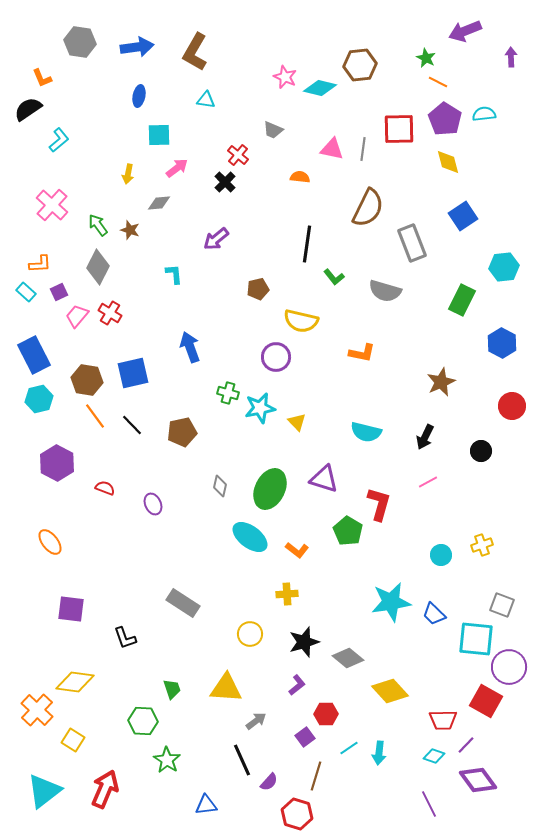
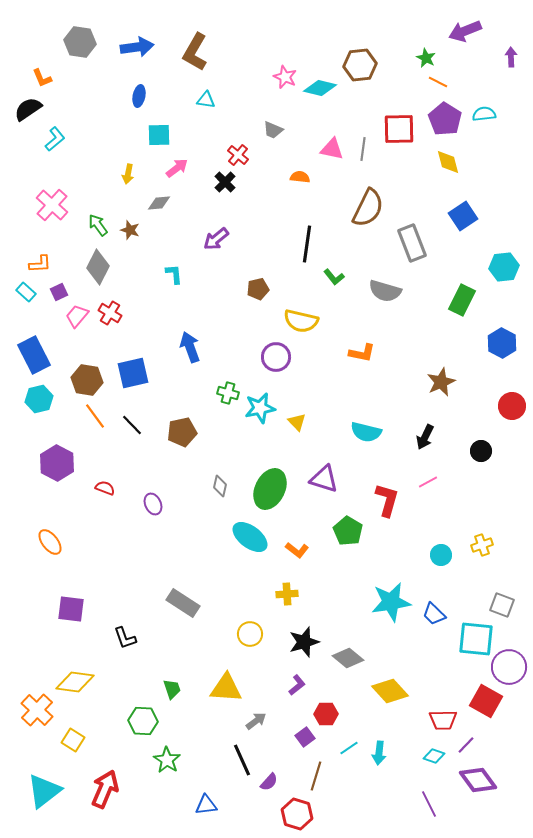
cyan L-shape at (59, 140): moved 4 px left, 1 px up
red L-shape at (379, 504): moved 8 px right, 4 px up
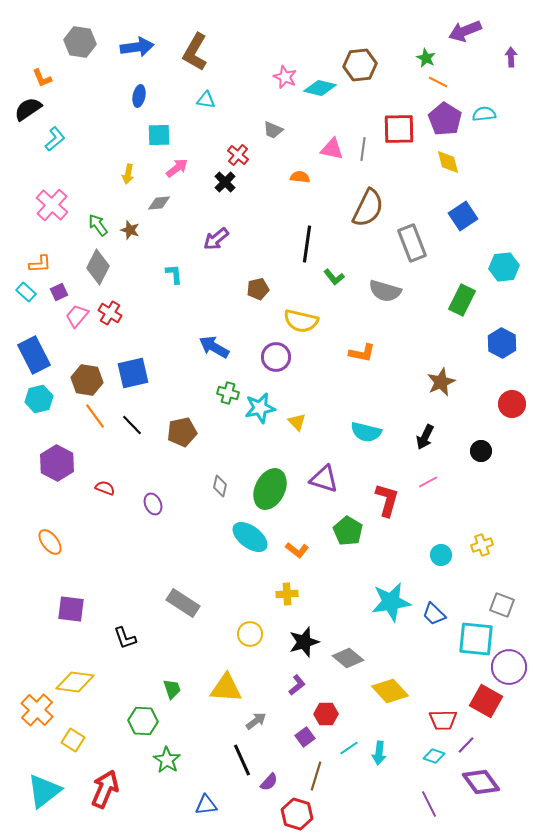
blue arrow at (190, 347): moved 24 px right; rotated 40 degrees counterclockwise
red circle at (512, 406): moved 2 px up
purple diamond at (478, 780): moved 3 px right, 2 px down
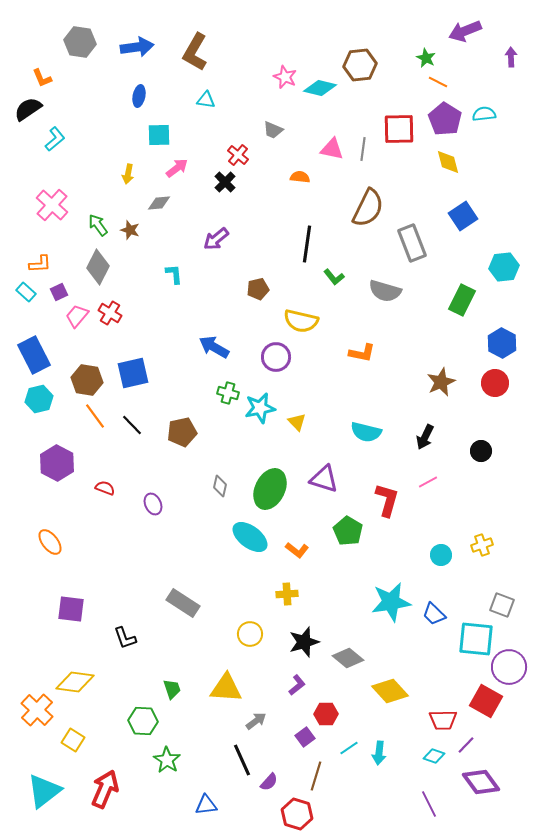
red circle at (512, 404): moved 17 px left, 21 px up
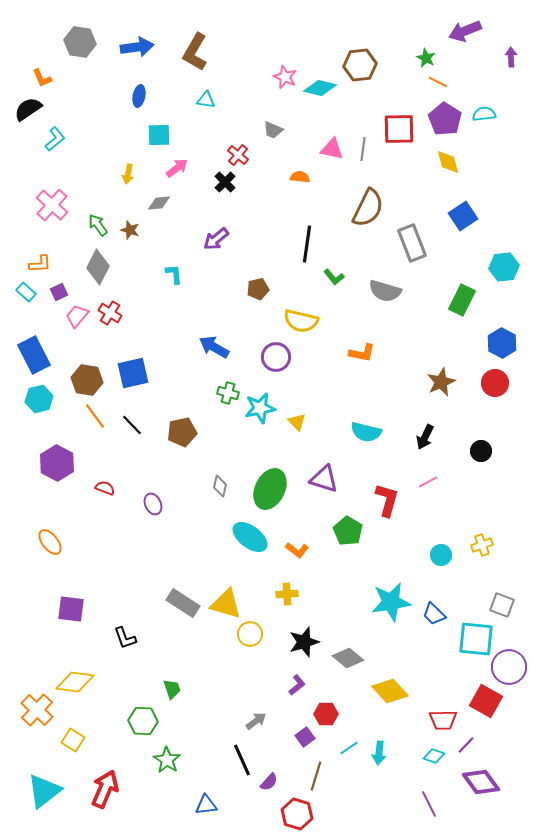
yellow triangle at (226, 688): moved 84 px up; rotated 12 degrees clockwise
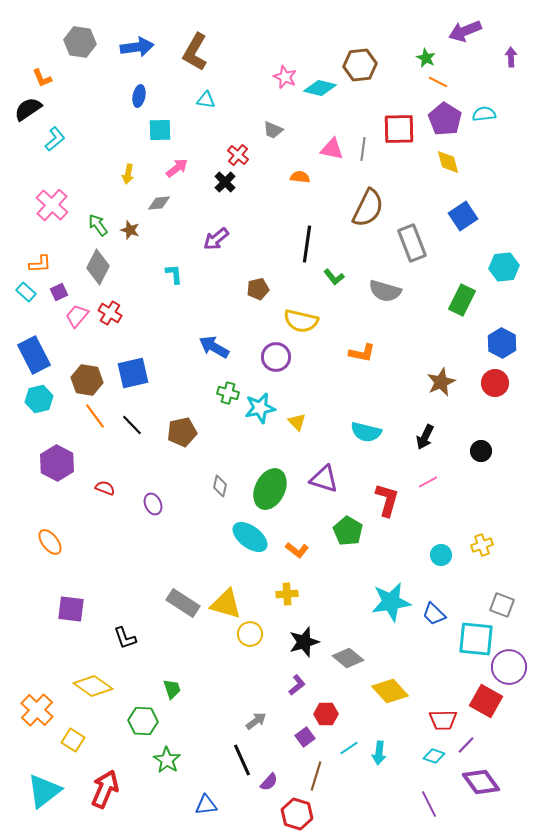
cyan square at (159, 135): moved 1 px right, 5 px up
yellow diamond at (75, 682): moved 18 px right, 4 px down; rotated 27 degrees clockwise
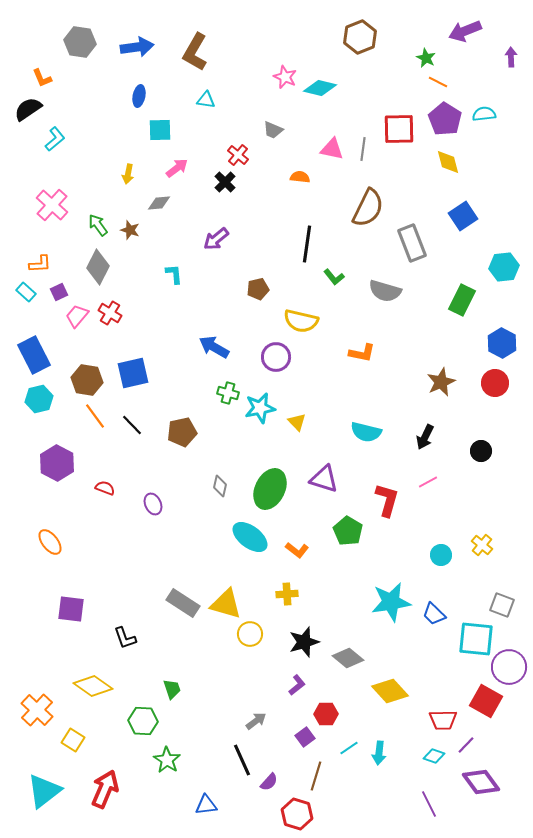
brown hexagon at (360, 65): moved 28 px up; rotated 16 degrees counterclockwise
yellow cross at (482, 545): rotated 30 degrees counterclockwise
